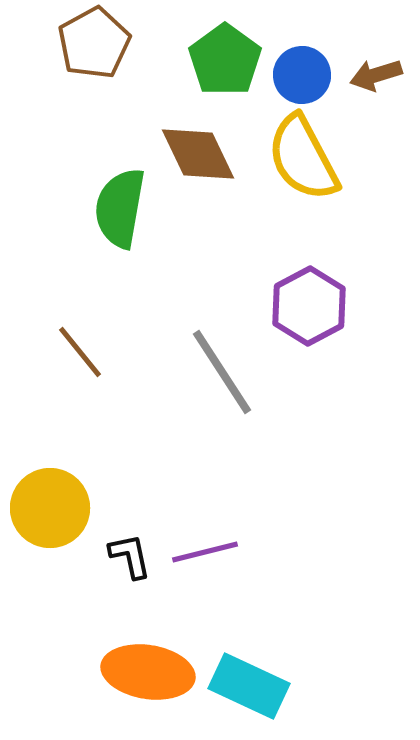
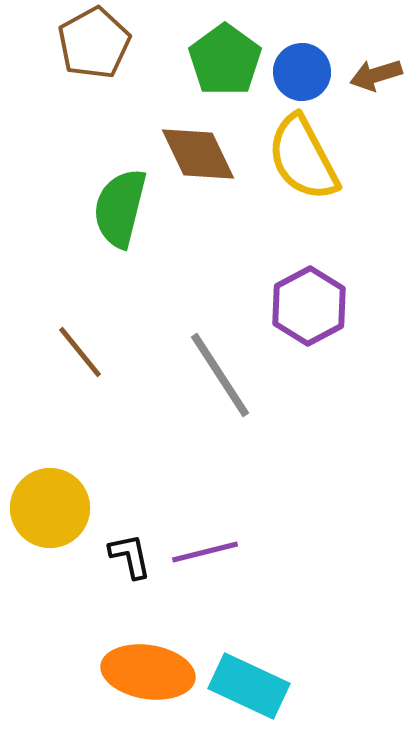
blue circle: moved 3 px up
green semicircle: rotated 4 degrees clockwise
gray line: moved 2 px left, 3 px down
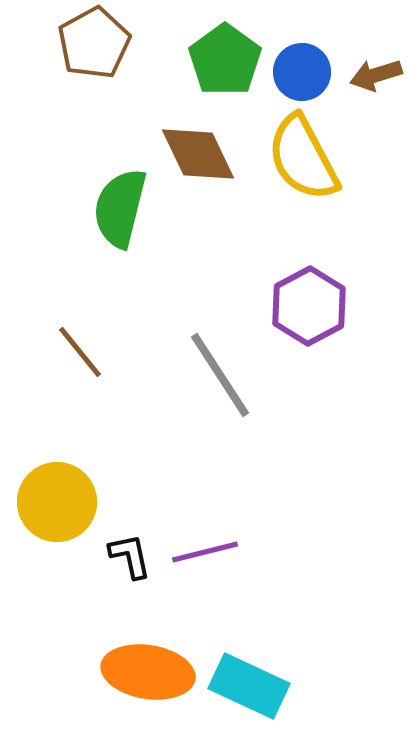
yellow circle: moved 7 px right, 6 px up
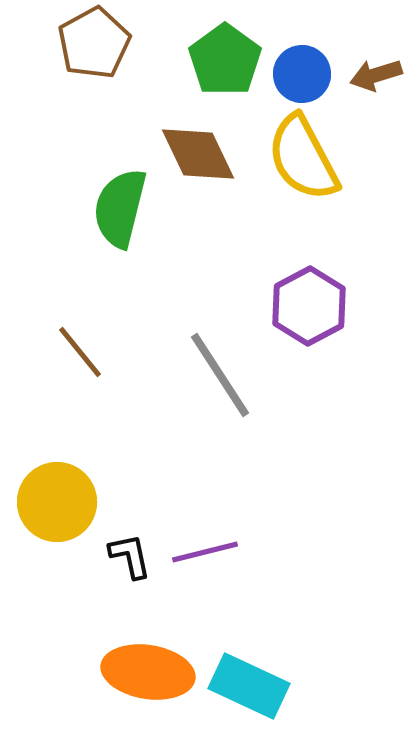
blue circle: moved 2 px down
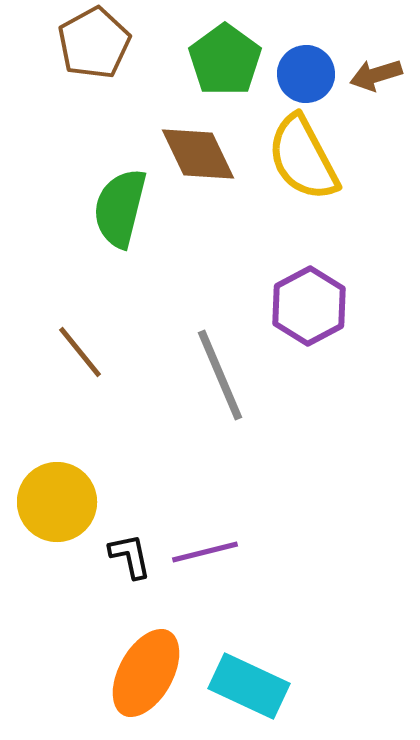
blue circle: moved 4 px right
gray line: rotated 10 degrees clockwise
orange ellipse: moved 2 px left, 1 px down; rotated 70 degrees counterclockwise
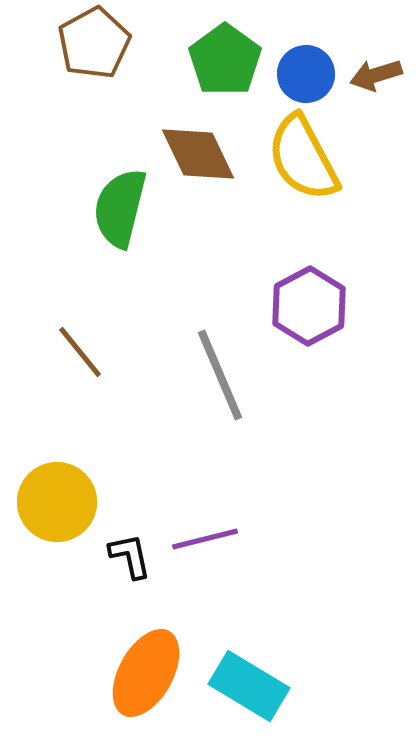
purple line: moved 13 px up
cyan rectangle: rotated 6 degrees clockwise
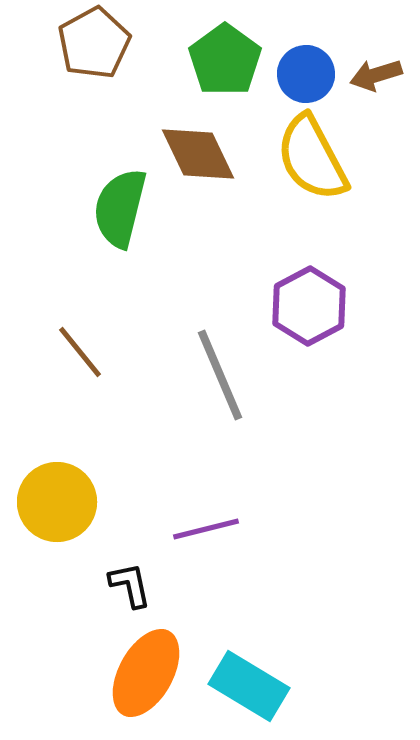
yellow semicircle: moved 9 px right
purple line: moved 1 px right, 10 px up
black L-shape: moved 29 px down
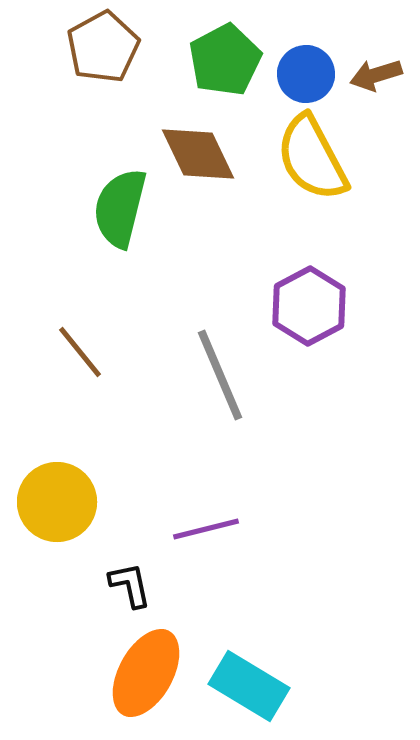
brown pentagon: moved 9 px right, 4 px down
green pentagon: rotated 8 degrees clockwise
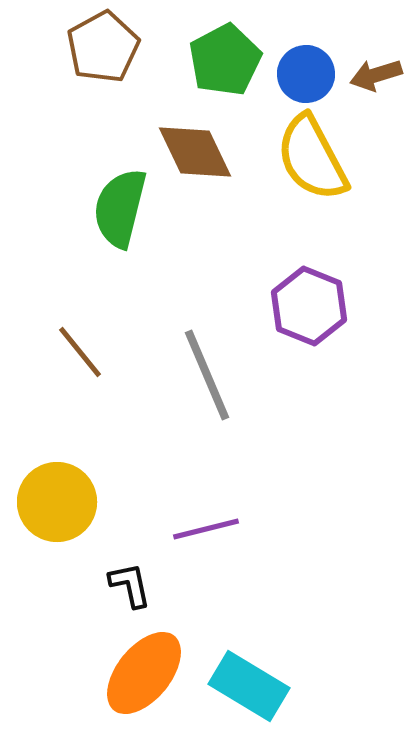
brown diamond: moved 3 px left, 2 px up
purple hexagon: rotated 10 degrees counterclockwise
gray line: moved 13 px left
orange ellipse: moved 2 px left; rotated 10 degrees clockwise
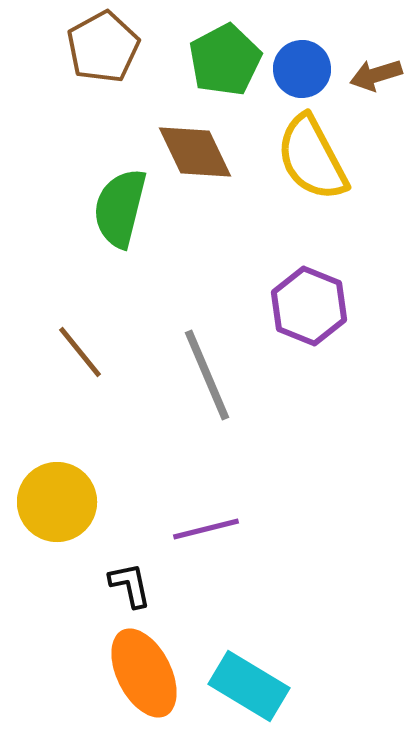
blue circle: moved 4 px left, 5 px up
orange ellipse: rotated 66 degrees counterclockwise
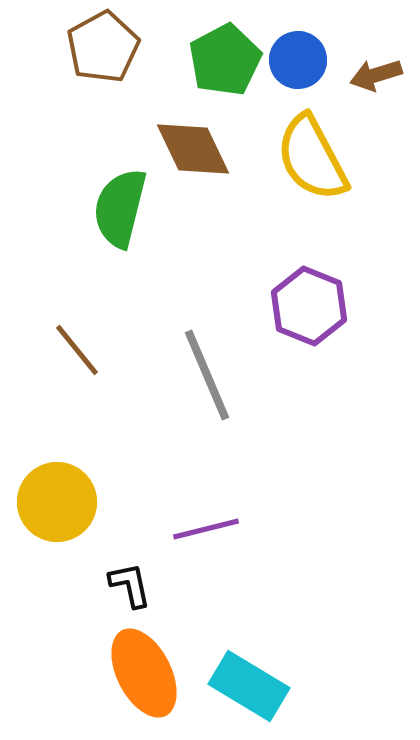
blue circle: moved 4 px left, 9 px up
brown diamond: moved 2 px left, 3 px up
brown line: moved 3 px left, 2 px up
